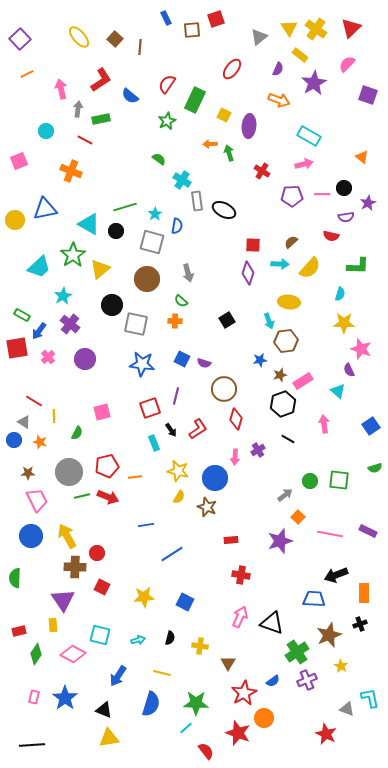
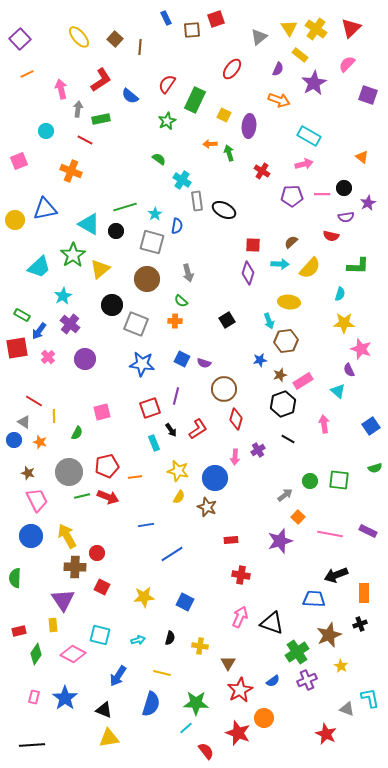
gray square at (136, 324): rotated 10 degrees clockwise
brown star at (28, 473): rotated 16 degrees clockwise
red star at (244, 693): moved 4 px left, 3 px up
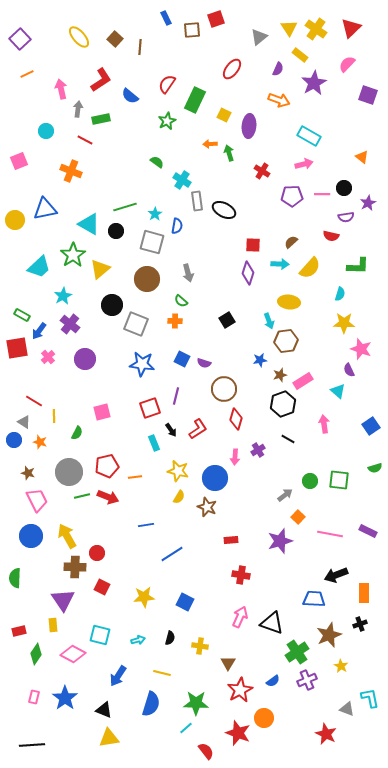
green semicircle at (159, 159): moved 2 px left, 3 px down
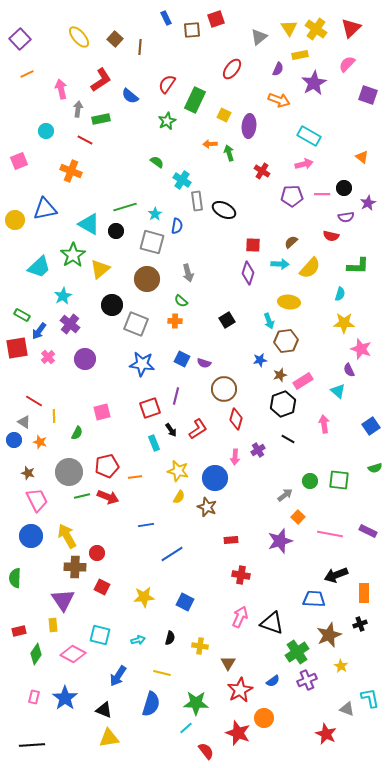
yellow rectangle at (300, 55): rotated 49 degrees counterclockwise
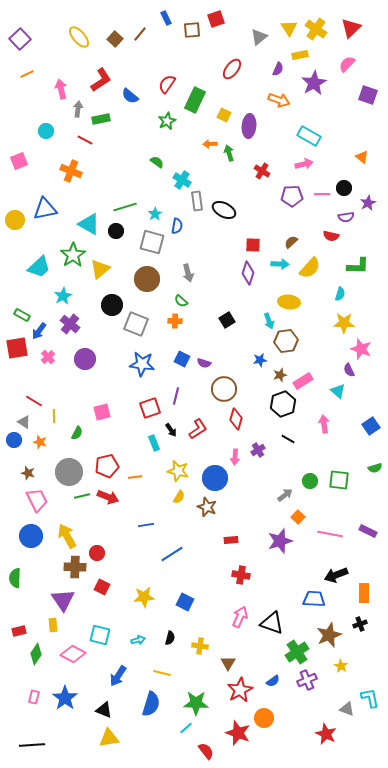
brown line at (140, 47): moved 13 px up; rotated 35 degrees clockwise
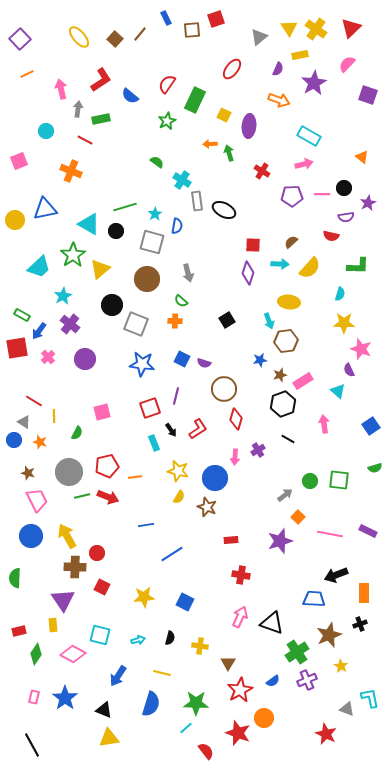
black line at (32, 745): rotated 65 degrees clockwise
